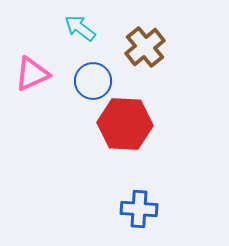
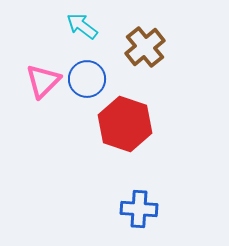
cyan arrow: moved 2 px right, 2 px up
pink triangle: moved 11 px right, 7 px down; rotated 21 degrees counterclockwise
blue circle: moved 6 px left, 2 px up
red hexagon: rotated 16 degrees clockwise
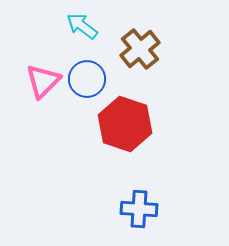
brown cross: moved 5 px left, 2 px down
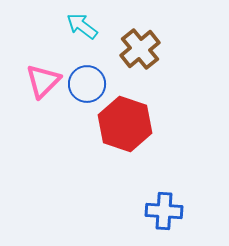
blue circle: moved 5 px down
blue cross: moved 25 px right, 2 px down
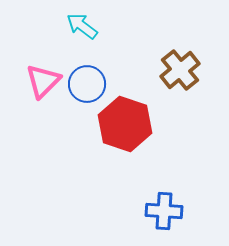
brown cross: moved 40 px right, 21 px down
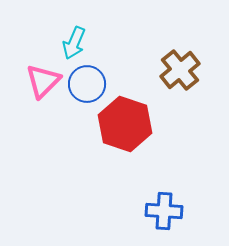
cyan arrow: moved 8 px left, 17 px down; rotated 104 degrees counterclockwise
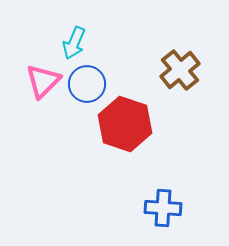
blue cross: moved 1 px left, 3 px up
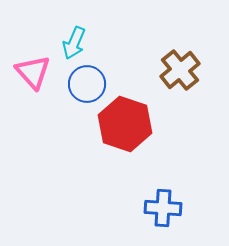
pink triangle: moved 10 px left, 9 px up; rotated 27 degrees counterclockwise
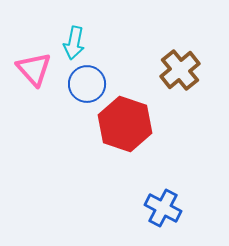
cyan arrow: rotated 12 degrees counterclockwise
pink triangle: moved 1 px right, 3 px up
blue cross: rotated 24 degrees clockwise
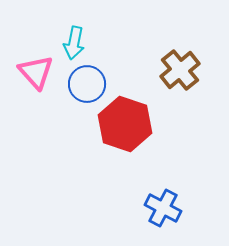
pink triangle: moved 2 px right, 3 px down
